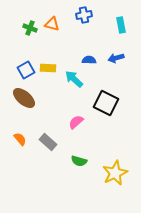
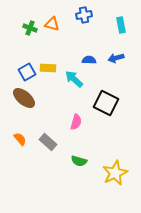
blue square: moved 1 px right, 2 px down
pink semicircle: rotated 147 degrees clockwise
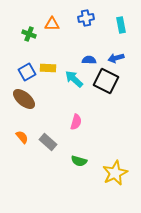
blue cross: moved 2 px right, 3 px down
orange triangle: rotated 14 degrees counterclockwise
green cross: moved 1 px left, 6 px down
brown ellipse: moved 1 px down
black square: moved 22 px up
orange semicircle: moved 2 px right, 2 px up
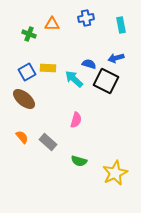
blue semicircle: moved 4 px down; rotated 16 degrees clockwise
pink semicircle: moved 2 px up
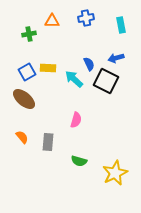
orange triangle: moved 3 px up
green cross: rotated 32 degrees counterclockwise
blue semicircle: rotated 48 degrees clockwise
gray rectangle: rotated 54 degrees clockwise
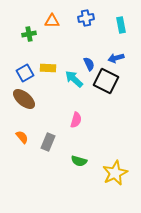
blue square: moved 2 px left, 1 px down
gray rectangle: rotated 18 degrees clockwise
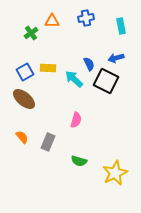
cyan rectangle: moved 1 px down
green cross: moved 2 px right, 1 px up; rotated 24 degrees counterclockwise
blue square: moved 1 px up
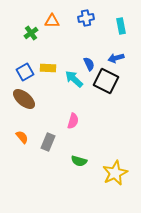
pink semicircle: moved 3 px left, 1 px down
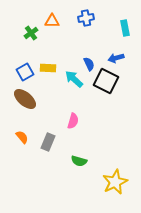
cyan rectangle: moved 4 px right, 2 px down
brown ellipse: moved 1 px right
yellow star: moved 9 px down
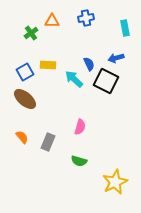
yellow rectangle: moved 3 px up
pink semicircle: moved 7 px right, 6 px down
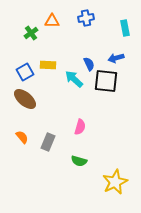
black square: rotated 20 degrees counterclockwise
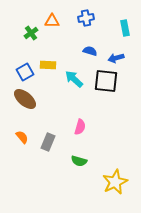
blue semicircle: moved 1 px right, 13 px up; rotated 48 degrees counterclockwise
